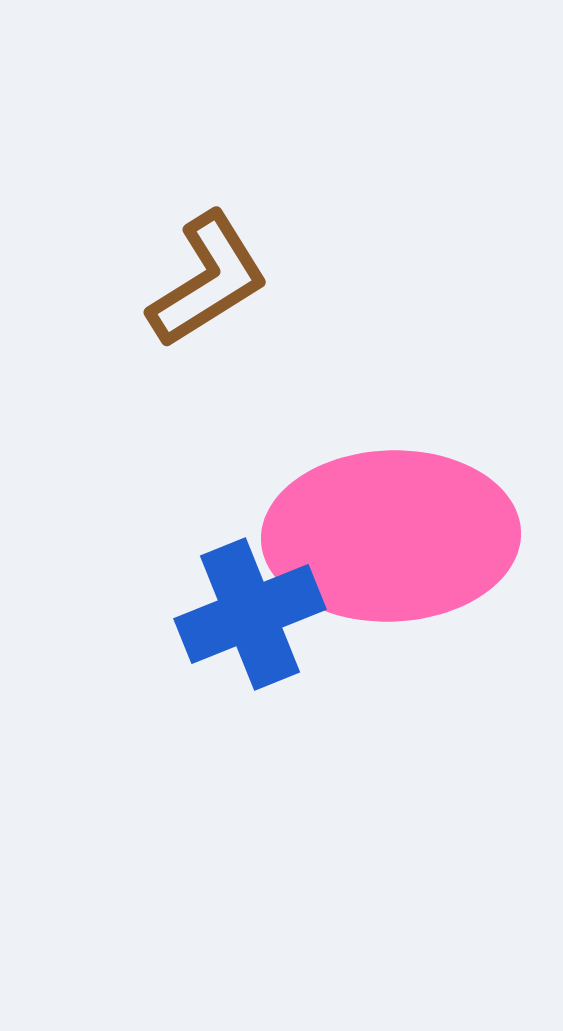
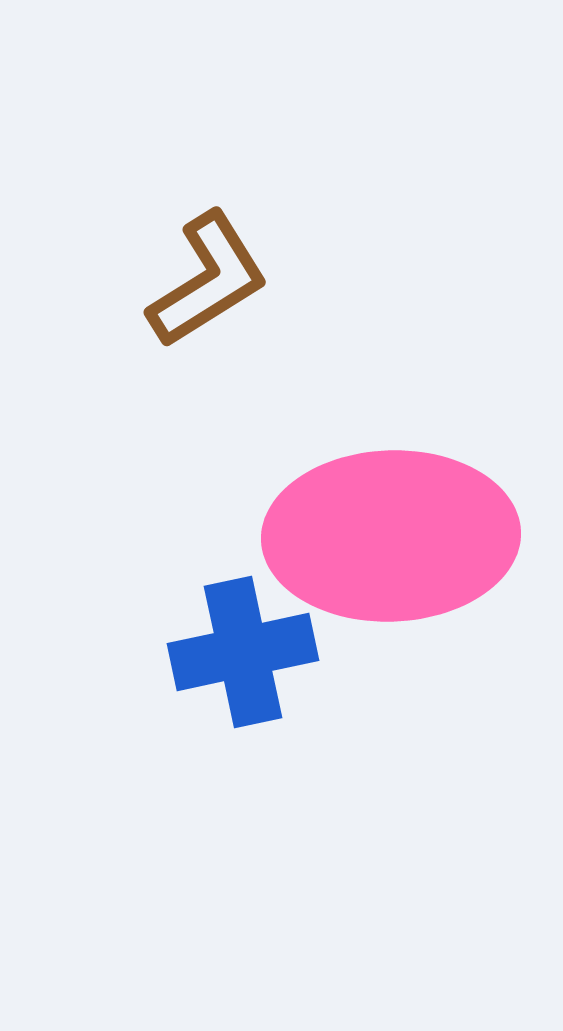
blue cross: moved 7 px left, 38 px down; rotated 10 degrees clockwise
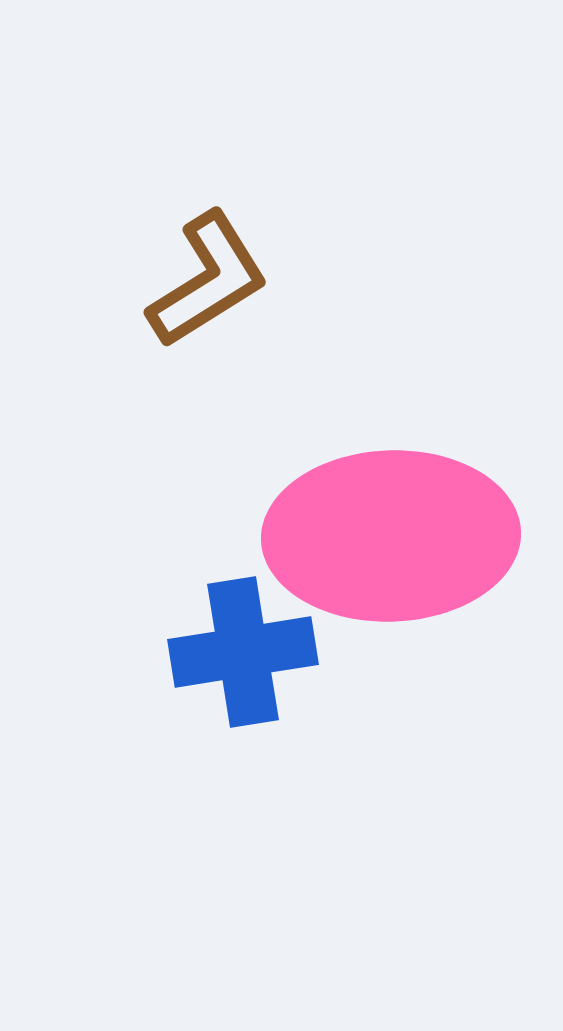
blue cross: rotated 3 degrees clockwise
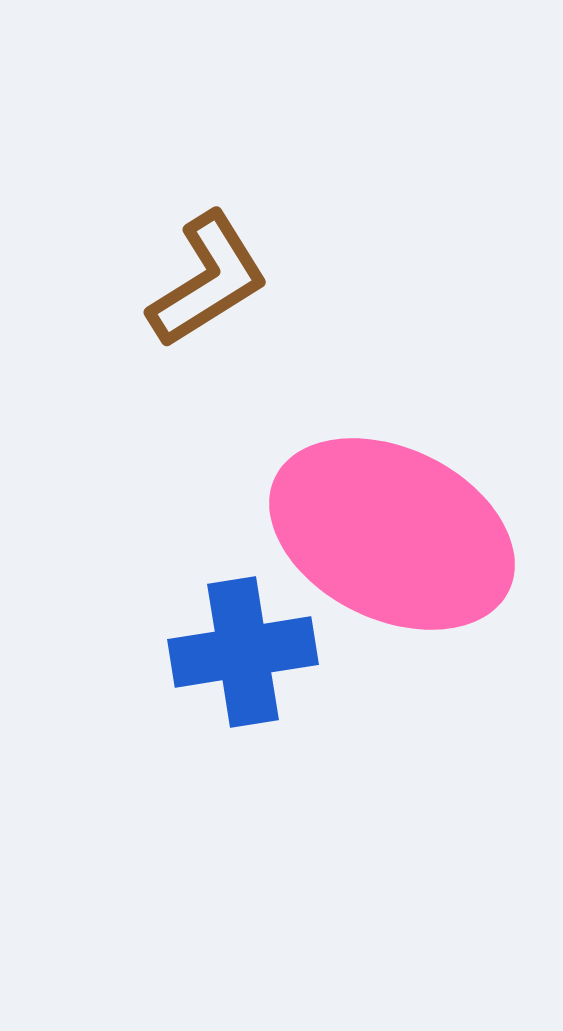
pink ellipse: moved 1 px right, 2 px up; rotated 28 degrees clockwise
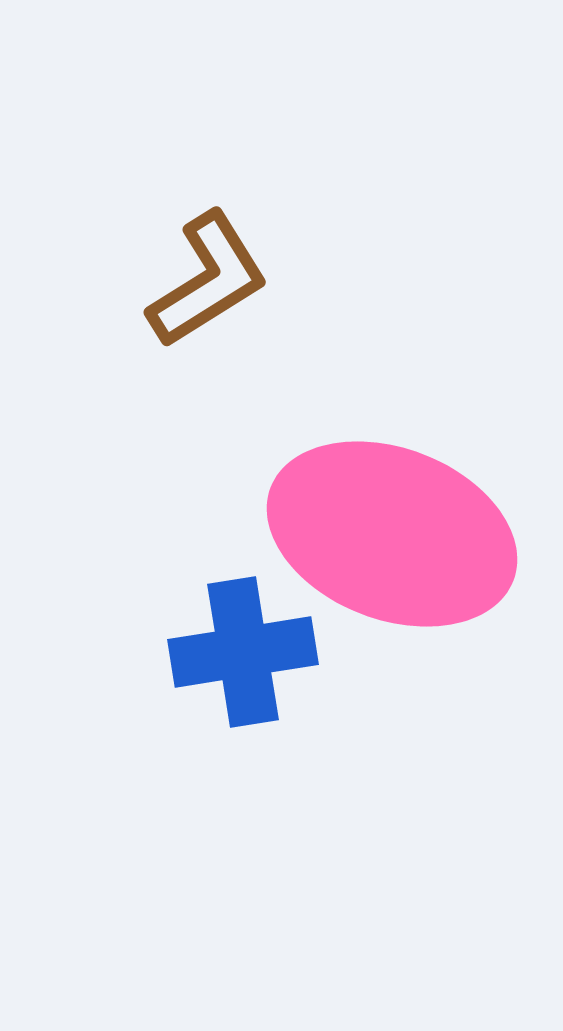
pink ellipse: rotated 5 degrees counterclockwise
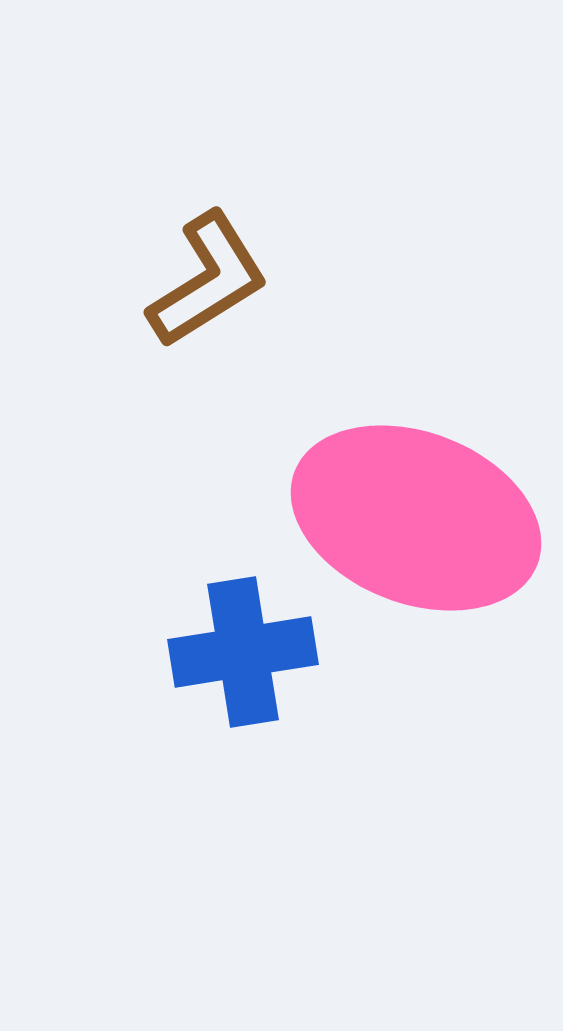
pink ellipse: moved 24 px right, 16 px up
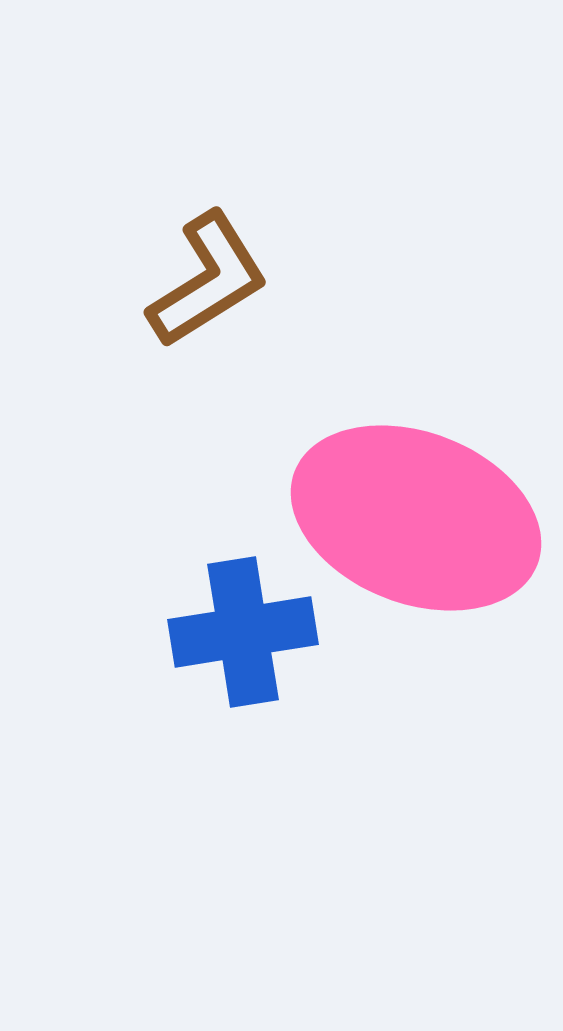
blue cross: moved 20 px up
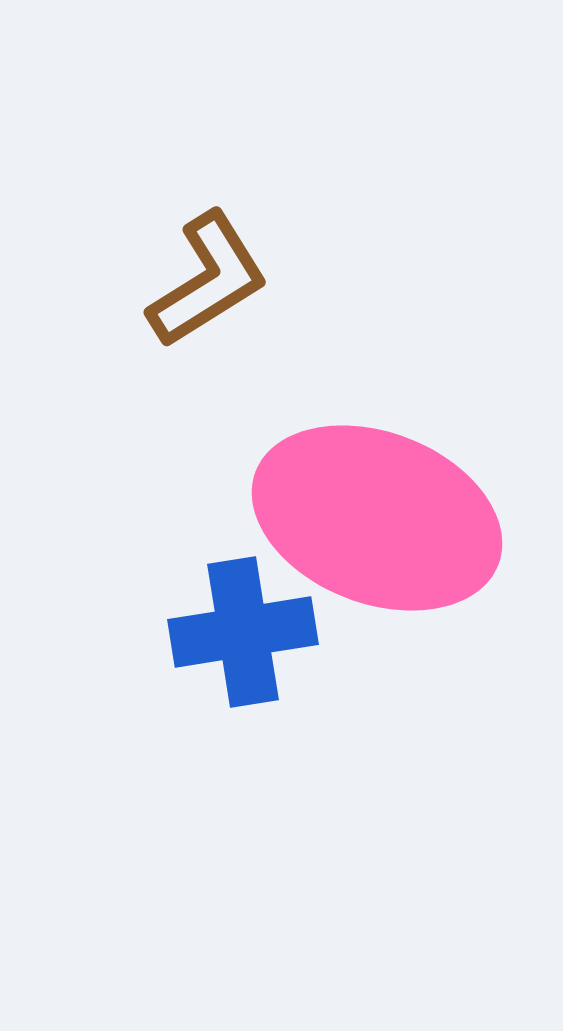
pink ellipse: moved 39 px left
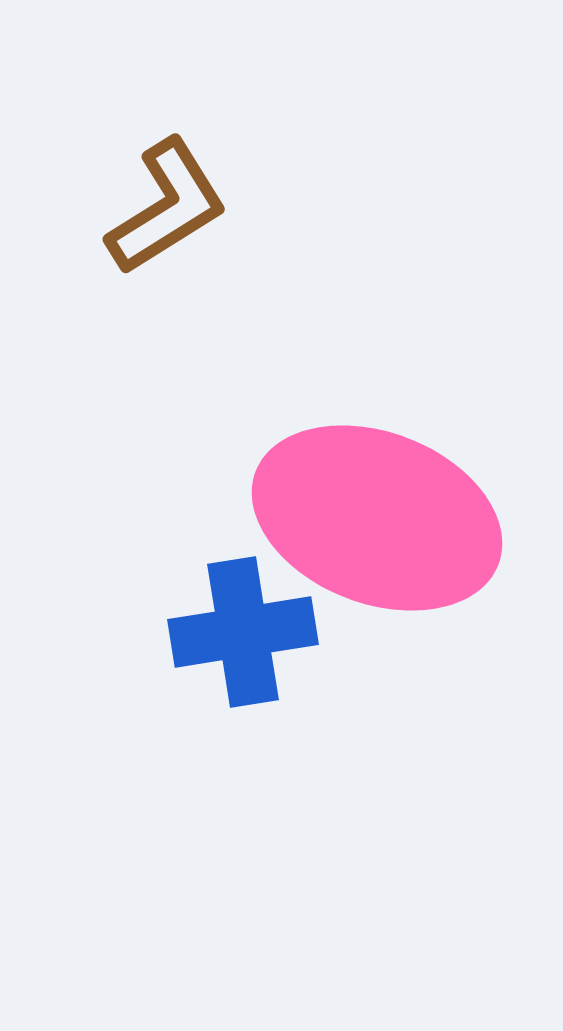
brown L-shape: moved 41 px left, 73 px up
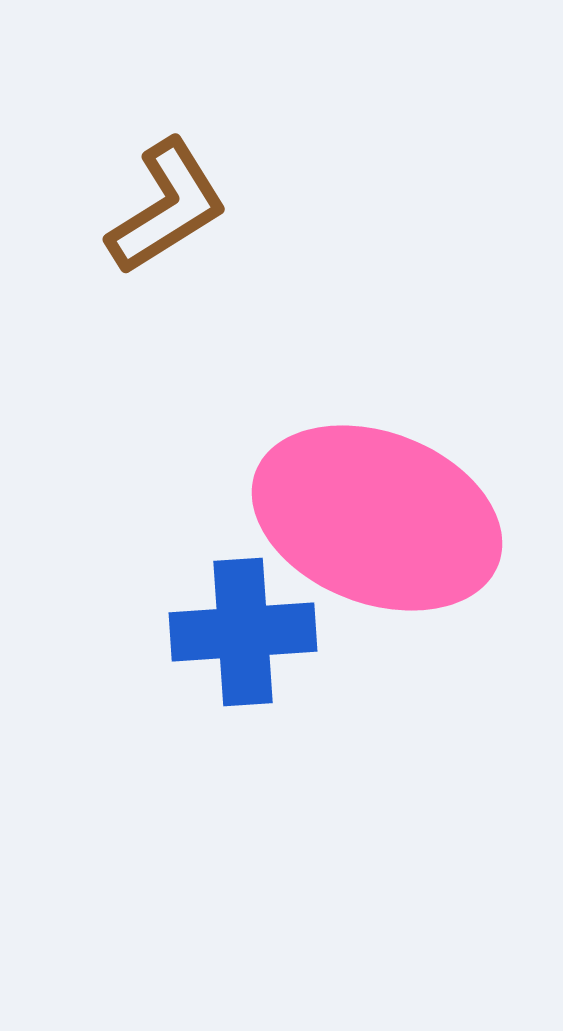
blue cross: rotated 5 degrees clockwise
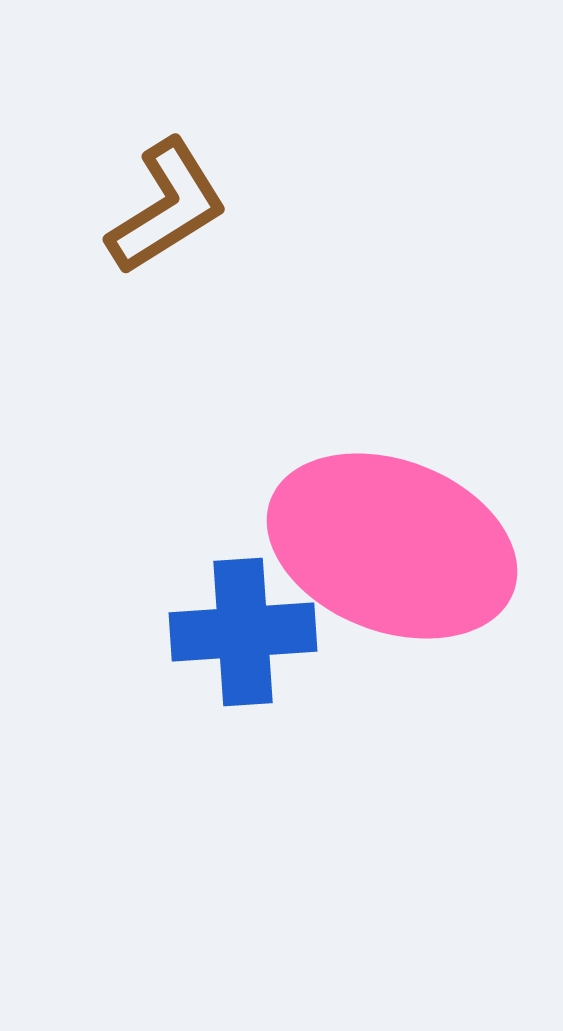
pink ellipse: moved 15 px right, 28 px down
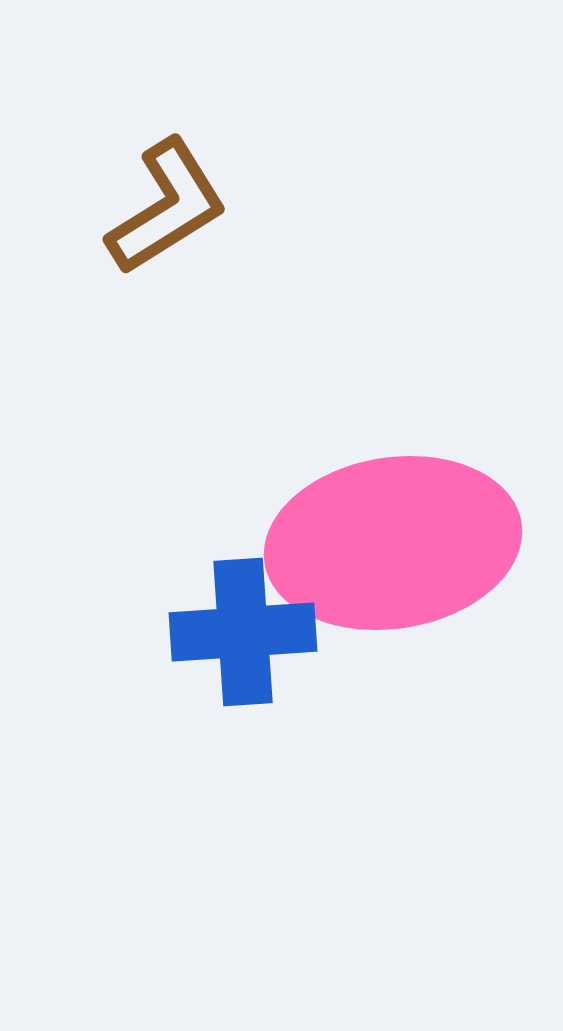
pink ellipse: moved 1 px right, 3 px up; rotated 30 degrees counterclockwise
